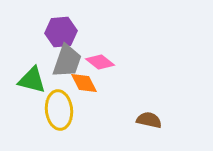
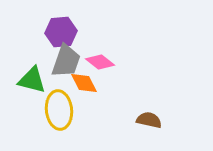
gray trapezoid: moved 1 px left
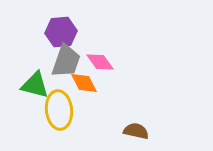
pink diamond: rotated 16 degrees clockwise
green triangle: moved 3 px right, 5 px down
brown semicircle: moved 13 px left, 11 px down
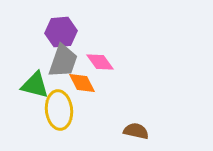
gray trapezoid: moved 3 px left
orange diamond: moved 2 px left
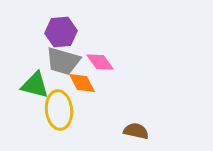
gray trapezoid: rotated 87 degrees clockwise
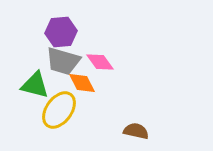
yellow ellipse: rotated 42 degrees clockwise
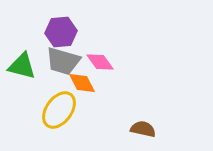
green triangle: moved 13 px left, 19 px up
brown semicircle: moved 7 px right, 2 px up
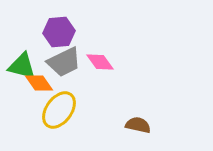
purple hexagon: moved 2 px left
gray trapezoid: moved 1 px right, 1 px down; rotated 42 degrees counterclockwise
orange diamond: moved 43 px left; rotated 8 degrees counterclockwise
brown semicircle: moved 5 px left, 4 px up
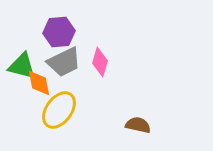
pink diamond: rotated 52 degrees clockwise
orange diamond: rotated 24 degrees clockwise
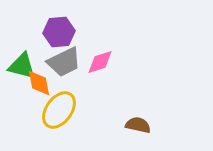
pink diamond: rotated 56 degrees clockwise
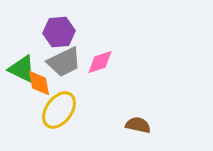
green triangle: moved 3 px down; rotated 12 degrees clockwise
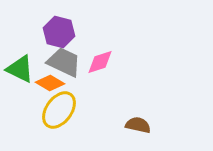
purple hexagon: rotated 20 degrees clockwise
gray trapezoid: rotated 129 degrees counterclockwise
green triangle: moved 2 px left
orange diamond: moved 11 px right; rotated 48 degrees counterclockwise
